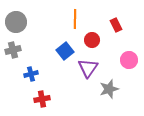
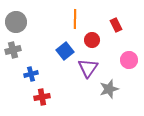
red cross: moved 2 px up
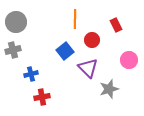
purple triangle: rotated 20 degrees counterclockwise
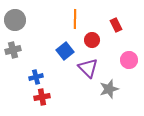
gray circle: moved 1 px left, 2 px up
blue cross: moved 5 px right, 3 px down
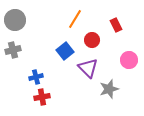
orange line: rotated 30 degrees clockwise
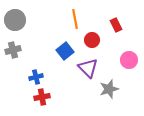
orange line: rotated 42 degrees counterclockwise
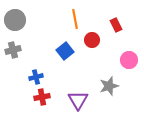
purple triangle: moved 10 px left, 32 px down; rotated 15 degrees clockwise
gray star: moved 3 px up
